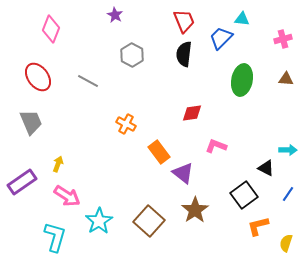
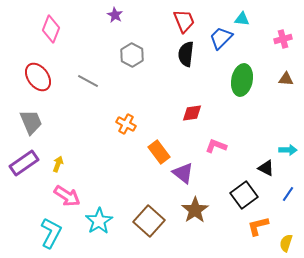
black semicircle: moved 2 px right
purple rectangle: moved 2 px right, 19 px up
cyan L-shape: moved 4 px left, 4 px up; rotated 12 degrees clockwise
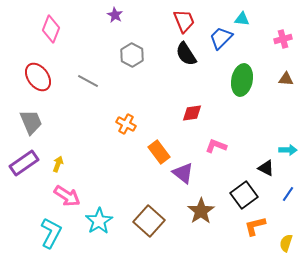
black semicircle: rotated 40 degrees counterclockwise
brown star: moved 6 px right, 1 px down
orange L-shape: moved 3 px left
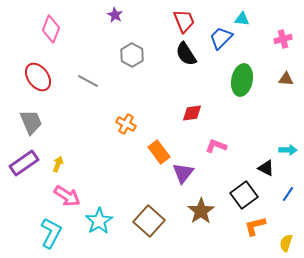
purple triangle: rotated 30 degrees clockwise
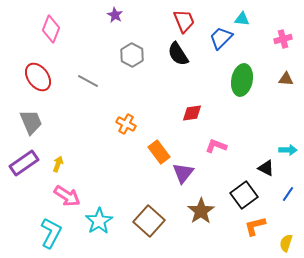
black semicircle: moved 8 px left
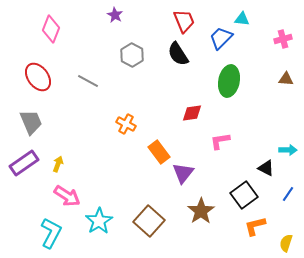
green ellipse: moved 13 px left, 1 px down
pink L-shape: moved 4 px right, 5 px up; rotated 30 degrees counterclockwise
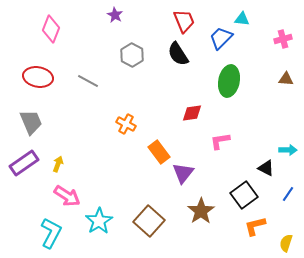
red ellipse: rotated 44 degrees counterclockwise
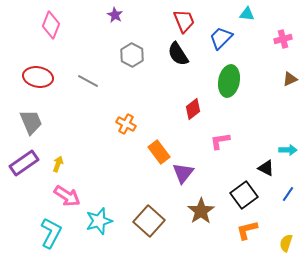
cyan triangle: moved 5 px right, 5 px up
pink diamond: moved 4 px up
brown triangle: moved 4 px right; rotated 28 degrees counterclockwise
red diamond: moved 1 px right, 4 px up; rotated 30 degrees counterclockwise
cyan star: rotated 16 degrees clockwise
orange L-shape: moved 8 px left, 4 px down
